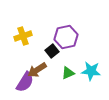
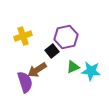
green triangle: moved 5 px right, 6 px up
purple semicircle: rotated 50 degrees counterclockwise
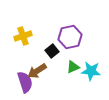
purple hexagon: moved 4 px right
brown arrow: moved 1 px down
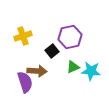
brown arrow: rotated 144 degrees counterclockwise
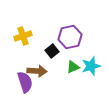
cyan star: moved 5 px up; rotated 24 degrees counterclockwise
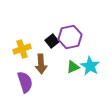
yellow cross: moved 1 px left, 13 px down
black square: moved 10 px up
cyan star: moved 1 px left; rotated 24 degrees counterclockwise
brown arrow: moved 4 px right, 7 px up; rotated 84 degrees clockwise
